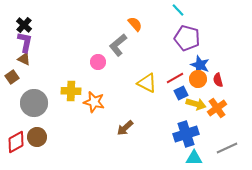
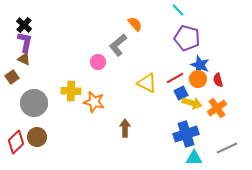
yellow arrow: moved 4 px left, 1 px up
brown arrow: rotated 132 degrees clockwise
red diamond: rotated 15 degrees counterclockwise
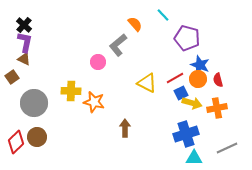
cyan line: moved 15 px left, 5 px down
orange cross: rotated 24 degrees clockwise
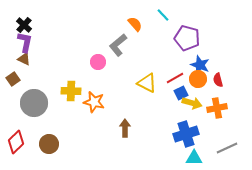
brown square: moved 1 px right, 2 px down
brown circle: moved 12 px right, 7 px down
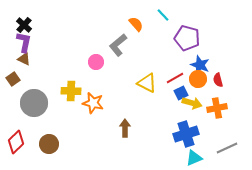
orange semicircle: moved 1 px right
purple L-shape: moved 1 px left
pink circle: moved 2 px left
orange star: moved 1 px left, 1 px down
cyan triangle: rotated 24 degrees counterclockwise
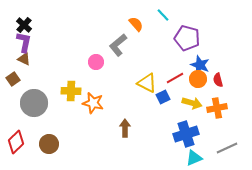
blue square: moved 18 px left, 4 px down
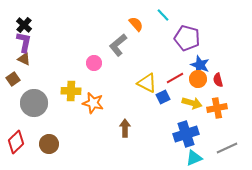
pink circle: moved 2 px left, 1 px down
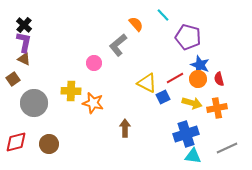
purple pentagon: moved 1 px right, 1 px up
red semicircle: moved 1 px right, 1 px up
red diamond: rotated 30 degrees clockwise
cyan triangle: moved 1 px left, 2 px up; rotated 30 degrees clockwise
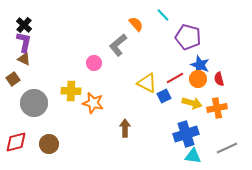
blue square: moved 1 px right, 1 px up
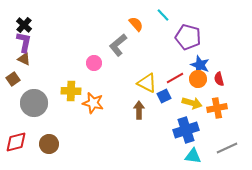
brown arrow: moved 14 px right, 18 px up
blue cross: moved 4 px up
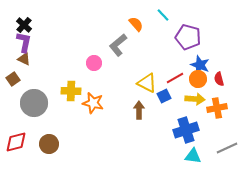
yellow arrow: moved 3 px right, 4 px up; rotated 12 degrees counterclockwise
